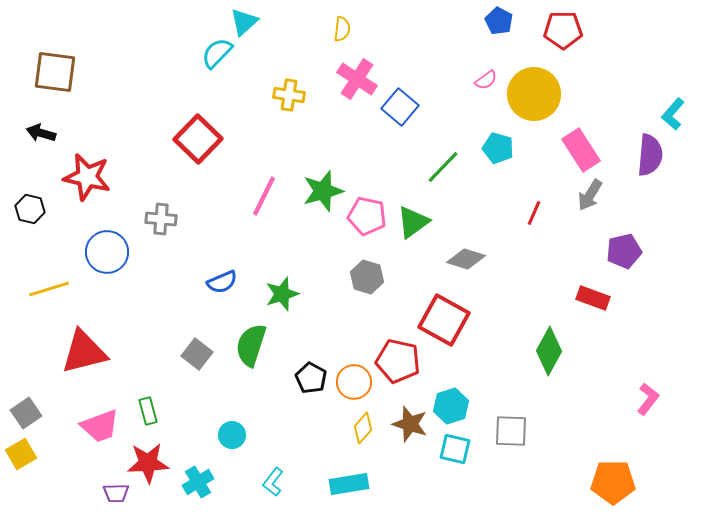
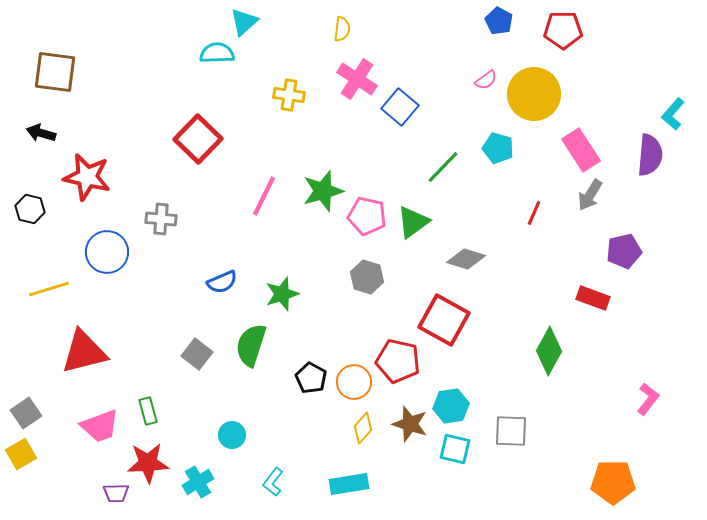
cyan semicircle at (217, 53): rotated 44 degrees clockwise
cyan hexagon at (451, 406): rotated 8 degrees clockwise
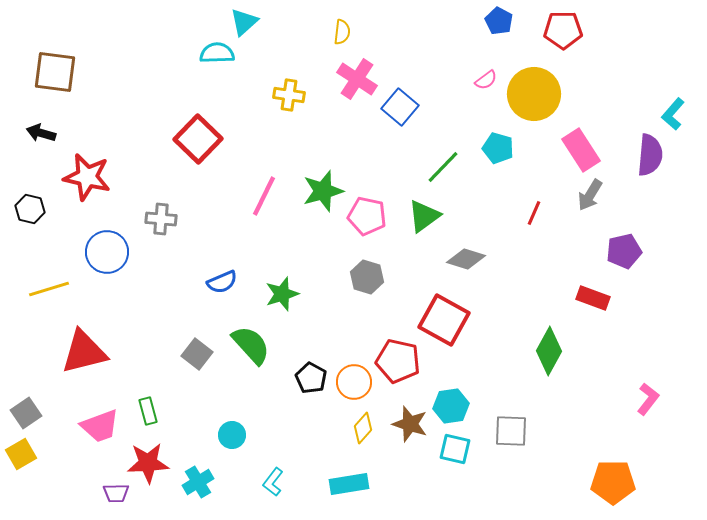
yellow semicircle at (342, 29): moved 3 px down
green triangle at (413, 222): moved 11 px right, 6 px up
green semicircle at (251, 345): rotated 120 degrees clockwise
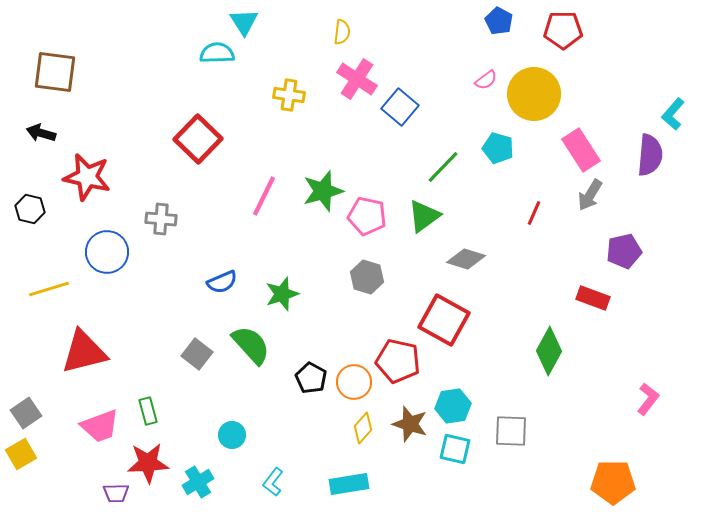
cyan triangle at (244, 22): rotated 20 degrees counterclockwise
cyan hexagon at (451, 406): moved 2 px right
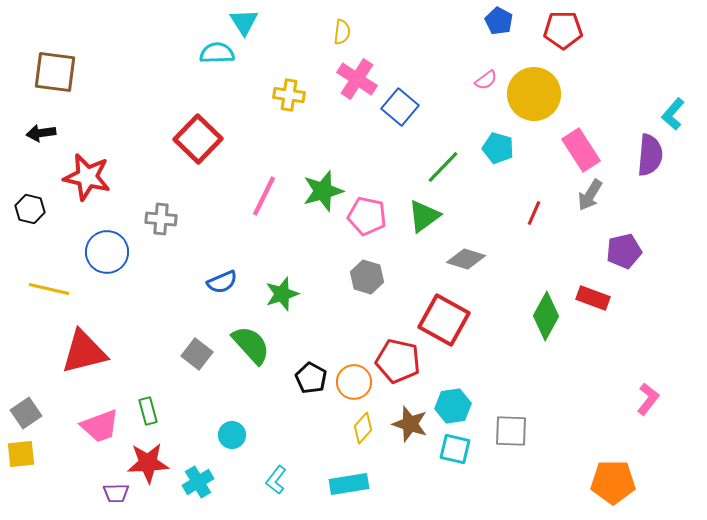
black arrow at (41, 133): rotated 24 degrees counterclockwise
yellow line at (49, 289): rotated 30 degrees clockwise
green diamond at (549, 351): moved 3 px left, 35 px up
yellow square at (21, 454): rotated 24 degrees clockwise
cyan L-shape at (273, 482): moved 3 px right, 2 px up
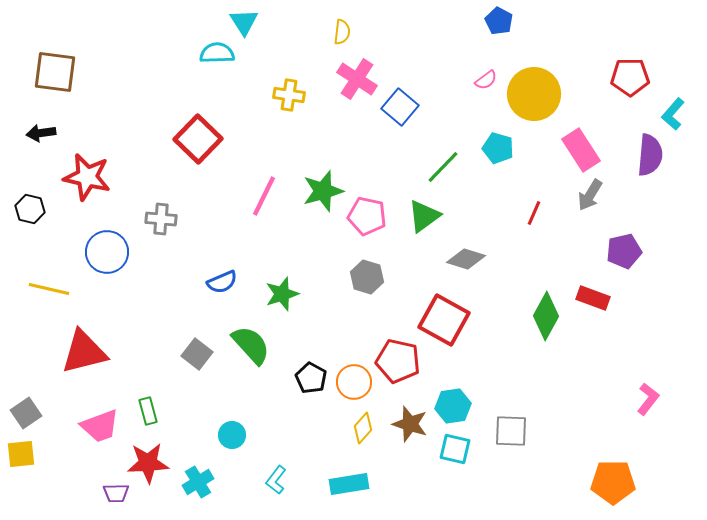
red pentagon at (563, 30): moved 67 px right, 47 px down
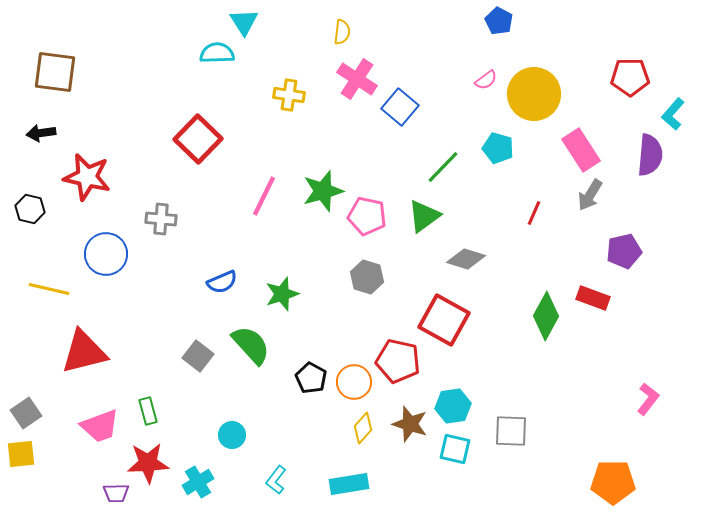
blue circle at (107, 252): moved 1 px left, 2 px down
gray square at (197, 354): moved 1 px right, 2 px down
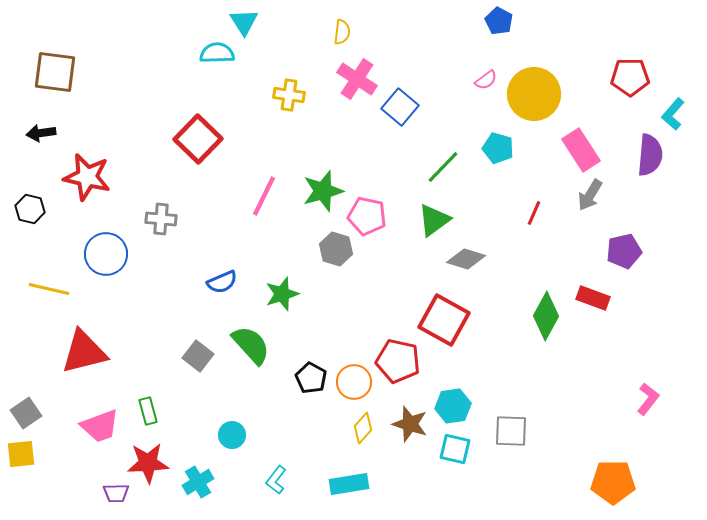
green triangle at (424, 216): moved 10 px right, 4 px down
gray hexagon at (367, 277): moved 31 px left, 28 px up
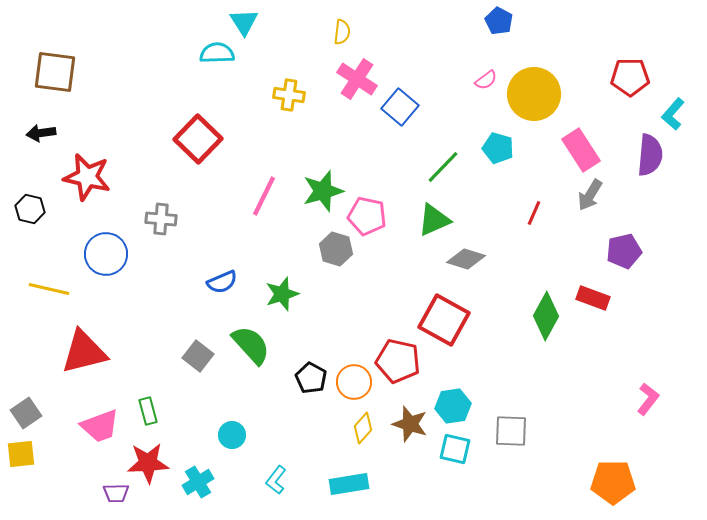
green triangle at (434, 220): rotated 12 degrees clockwise
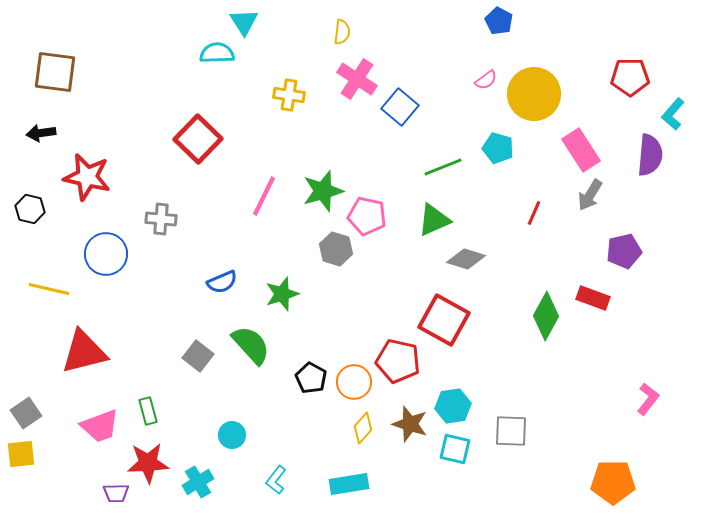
green line at (443, 167): rotated 24 degrees clockwise
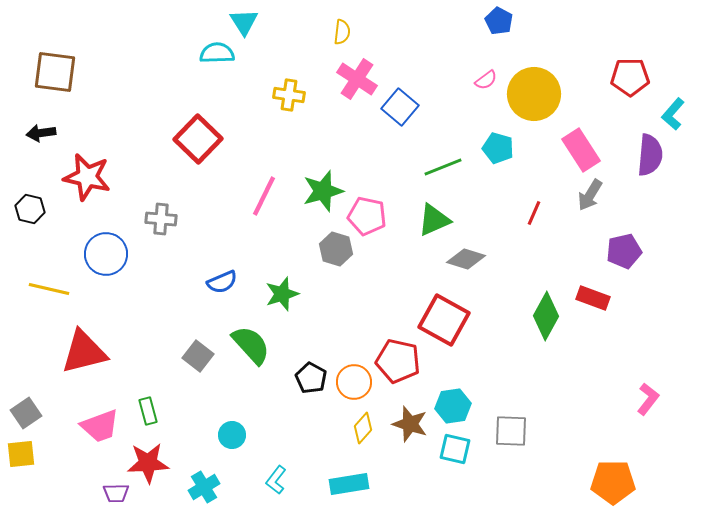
cyan cross at (198, 482): moved 6 px right, 5 px down
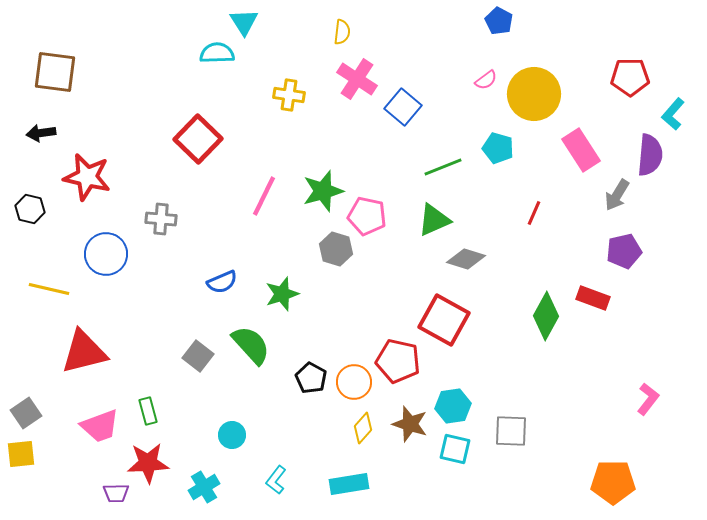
blue square at (400, 107): moved 3 px right
gray arrow at (590, 195): moved 27 px right
